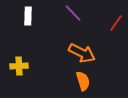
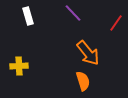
white rectangle: rotated 18 degrees counterclockwise
orange arrow: moved 6 px right; rotated 24 degrees clockwise
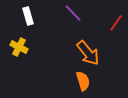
yellow cross: moved 19 px up; rotated 30 degrees clockwise
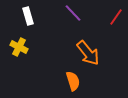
red line: moved 6 px up
orange semicircle: moved 10 px left
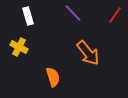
red line: moved 1 px left, 2 px up
orange semicircle: moved 20 px left, 4 px up
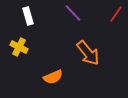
red line: moved 1 px right, 1 px up
orange semicircle: rotated 84 degrees clockwise
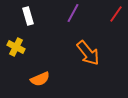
purple line: rotated 72 degrees clockwise
yellow cross: moved 3 px left
orange semicircle: moved 13 px left, 2 px down
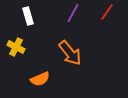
red line: moved 9 px left, 2 px up
orange arrow: moved 18 px left
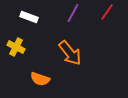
white rectangle: moved 1 px right, 1 px down; rotated 54 degrees counterclockwise
orange semicircle: rotated 42 degrees clockwise
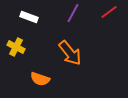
red line: moved 2 px right; rotated 18 degrees clockwise
